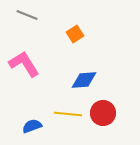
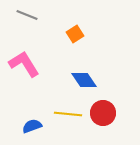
blue diamond: rotated 60 degrees clockwise
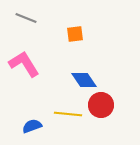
gray line: moved 1 px left, 3 px down
orange square: rotated 24 degrees clockwise
red circle: moved 2 px left, 8 px up
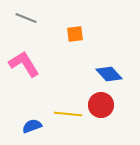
blue diamond: moved 25 px right, 6 px up; rotated 8 degrees counterclockwise
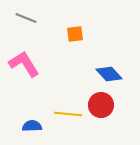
blue semicircle: rotated 18 degrees clockwise
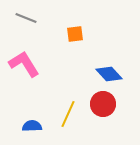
red circle: moved 2 px right, 1 px up
yellow line: rotated 72 degrees counterclockwise
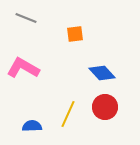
pink L-shape: moved 1 px left, 4 px down; rotated 28 degrees counterclockwise
blue diamond: moved 7 px left, 1 px up
red circle: moved 2 px right, 3 px down
